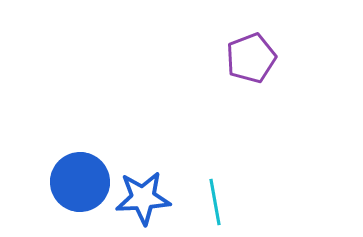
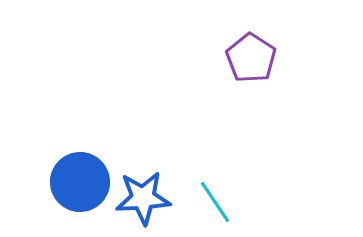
purple pentagon: rotated 18 degrees counterclockwise
cyan line: rotated 24 degrees counterclockwise
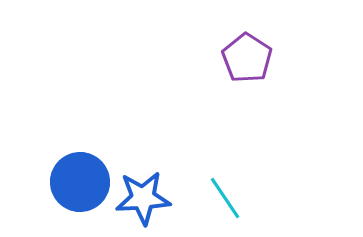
purple pentagon: moved 4 px left
cyan line: moved 10 px right, 4 px up
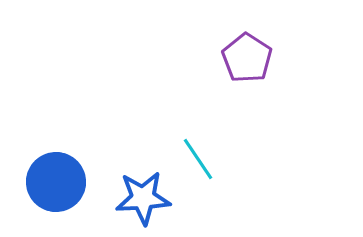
blue circle: moved 24 px left
cyan line: moved 27 px left, 39 px up
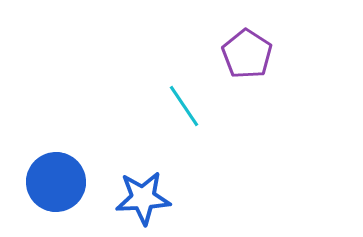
purple pentagon: moved 4 px up
cyan line: moved 14 px left, 53 px up
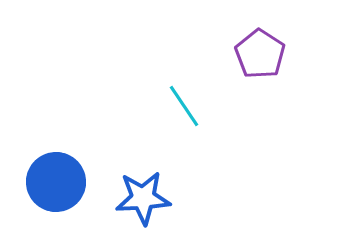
purple pentagon: moved 13 px right
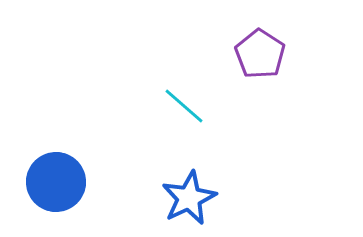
cyan line: rotated 15 degrees counterclockwise
blue star: moved 46 px right; rotated 22 degrees counterclockwise
